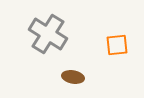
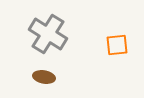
brown ellipse: moved 29 px left
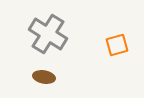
orange square: rotated 10 degrees counterclockwise
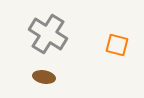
orange square: rotated 30 degrees clockwise
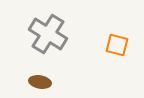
brown ellipse: moved 4 px left, 5 px down
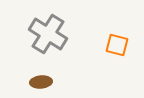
brown ellipse: moved 1 px right; rotated 15 degrees counterclockwise
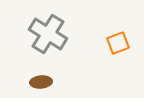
orange square: moved 1 px right, 2 px up; rotated 35 degrees counterclockwise
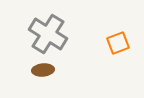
brown ellipse: moved 2 px right, 12 px up
